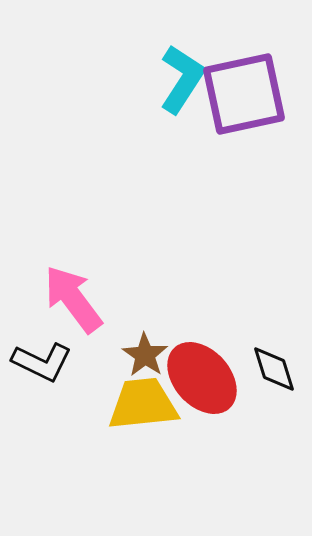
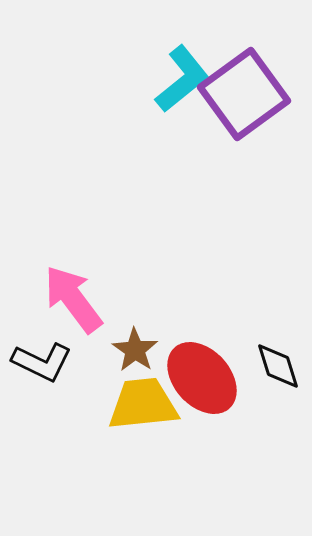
cyan L-shape: rotated 18 degrees clockwise
purple square: rotated 24 degrees counterclockwise
brown star: moved 10 px left, 5 px up
black diamond: moved 4 px right, 3 px up
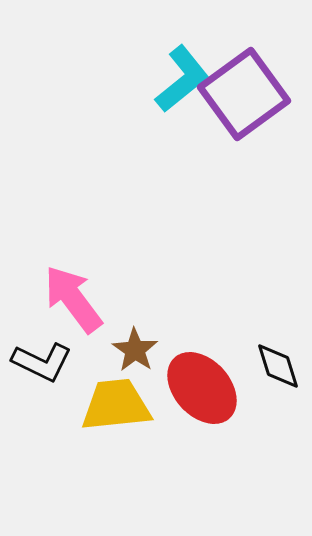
red ellipse: moved 10 px down
yellow trapezoid: moved 27 px left, 1 px down
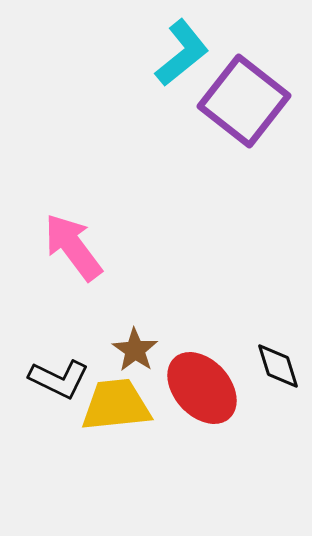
cyan L-shape: moved 26 px up
purple square: moved 7 px down; rotated 16 degrees counterclockwise
pink arrow: moved 52 px up
black L-shape: moved 17 px right, 17 px down
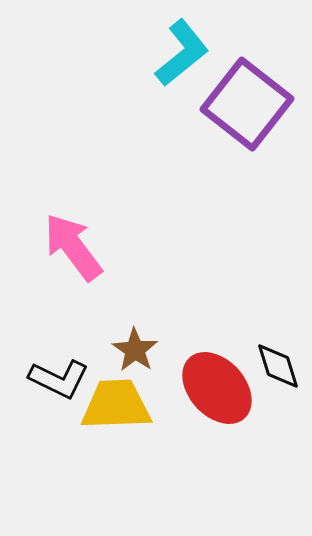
purple square: moved 3 px right, 3 px down
red ellipse: moved 15 px right
yellow trapezoid: rotated 4 degrees clockwise
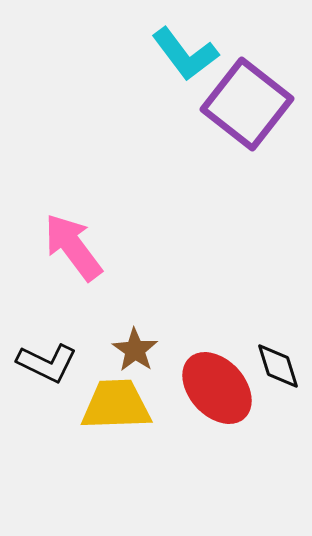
cyan L-shape: moved 3 px right, 1 px down; rotated 92 degrees clockwise
black L-shape: moved 12 px left, 16 px up
